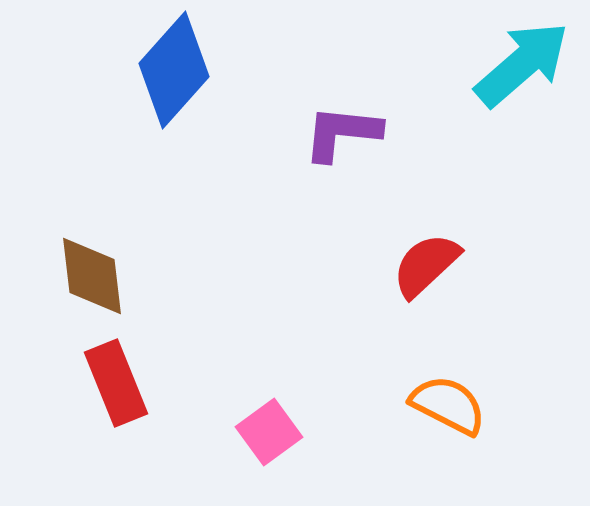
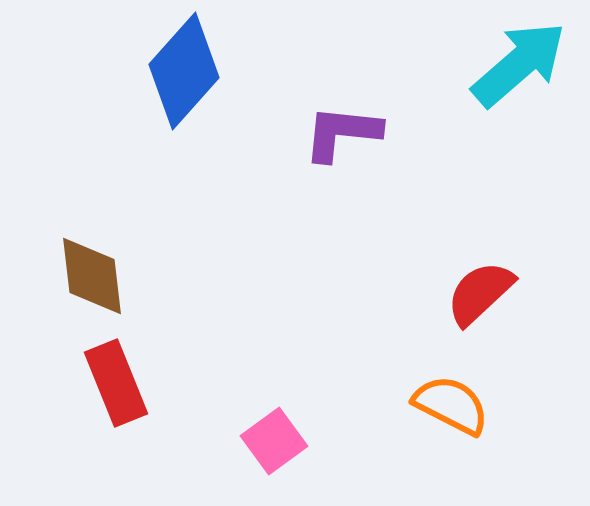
cyan arrow: moved 3 px left
blue diamond: moved 10 px right, 1 px down
red semicircle: moved 54 px right, 28 px down
orange semicircle: moved 3 px right
pink square: moved 5 px right, 9 px down
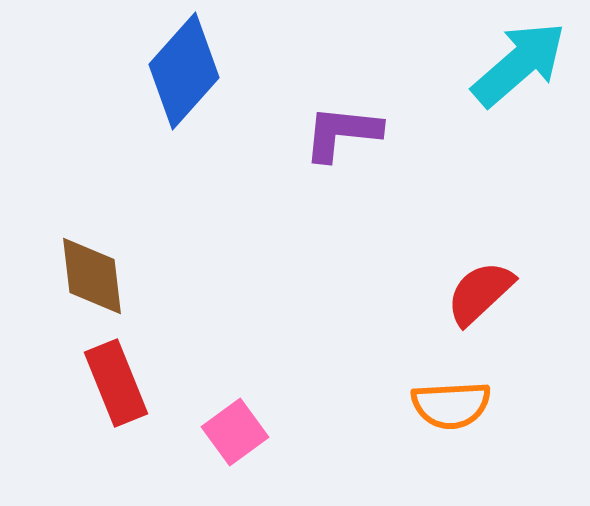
orange semicircle: rotated 150 degrees clockwise
pink square: moved 39 px left, 9 px up
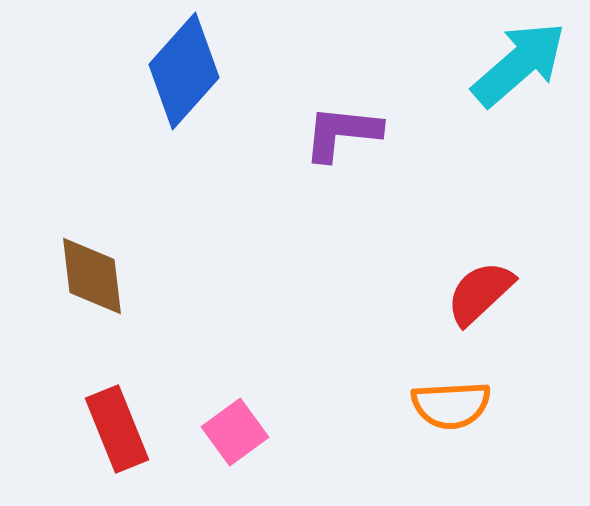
red rectangle: moved 1 px right, 46 px down
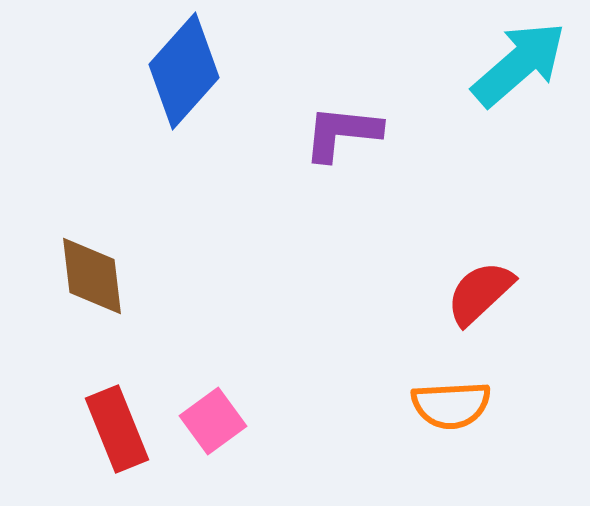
pink square: moved 22 px left, 11 px up
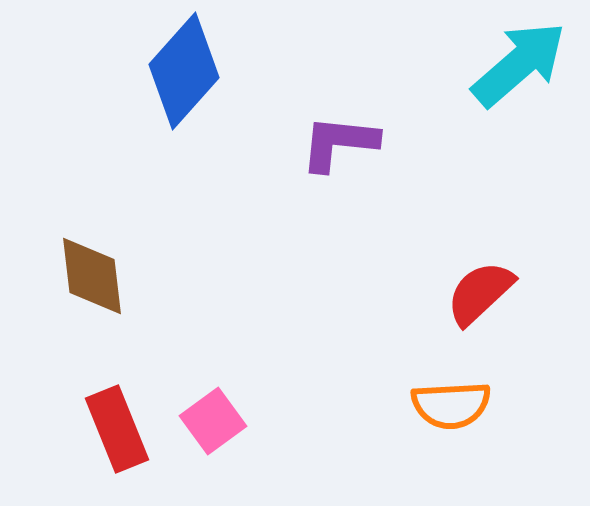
purple L-shape: moved 3 px left, 10 px down
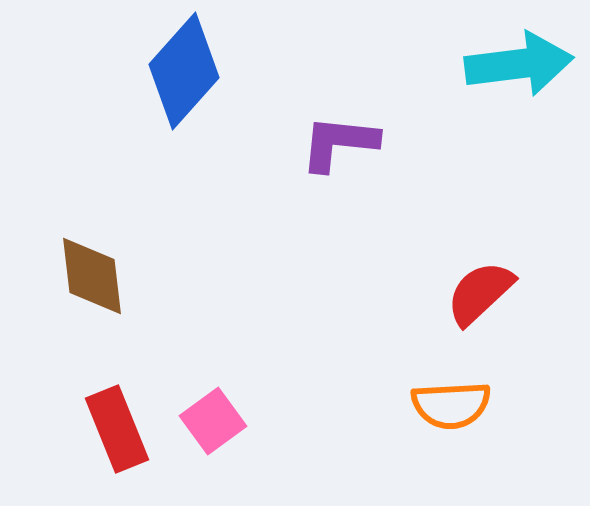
cyan arrow: rotated 34 degrees clockwise
